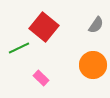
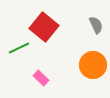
gray semicircle: rotated 60 degrees counterclockwise
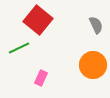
red square: moved 6 px left, 7 px up
pink rectangle: rotated 70 degrees clockwise
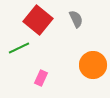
gray semicircle: moved 20 px left, 6 px up
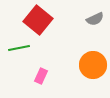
gray semicircle: moved 19 px right; rotated 90 degrees clockwise
green line: rotated 15 degrees clockwise
pink rectangle: moved 2 px up
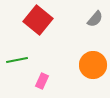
gray semicircle: rotated 24 degrees counterclockwise
green line: moved 2 px left, 12 px down
pink rectangle: moved 1 px right, 5 px down
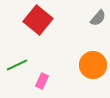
gray semicircle: moved 3 px right, 1 px up
green line: moved 5 px down; rotated 15 degrees counterclockwise
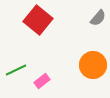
green line: moved 1 px left, 5 px down
pink rectangle: rotated 28 degrees clockwise
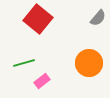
red square: moved 1 px up
orange circle: moved 4 px left, 2 px up
green line: moved 8 px right, 7 px up; rotated 10 degrees clockwise
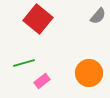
gray semicircle: moved 2 px up
orange circle: moved 10 px down
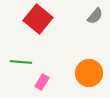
gray semicircle: moved 3 px left
green line: moved 3 px left, 1 px up; rotated 20 degrees clockwise
pink rectangle: moved 1 px down; rotated 21 degrees counterclockwise
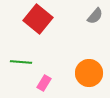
pink rectangle: moved 2 px right, 1 px down
